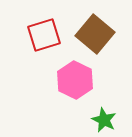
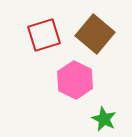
green star: moved 1 px up
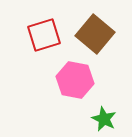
pink hexagon: rotated 15 degrees counterclockwise
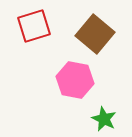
red square: moved 10 px left, 9 px up
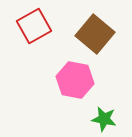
red square: rotated 12 degrees counterclockwise
green star: rotated 15 degrees counterclockwise
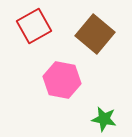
pink hexagon: moved 13 px left
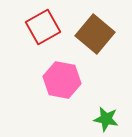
red square: moved 9 px right, 1 px down
green star: moved 2 px right
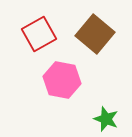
red square: moved 4 px left, 7 px down
green star: rotated 10 degrees clockwise
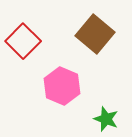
red square: moved 16 px left, 7 px down; rotated 16 degrees counterclockwise
pink hexagon: moved 6 px down; rotated 12 degrees clockwise
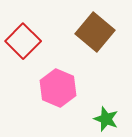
brown square: moved 2 px up
pink hexagon: moved 4 px left, 2 px down
